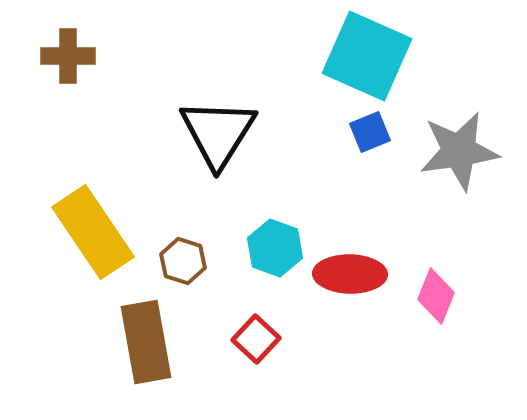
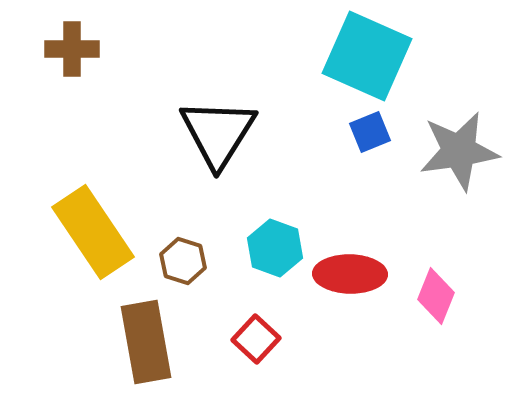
brown cross: moved 4 px right, 7 px up
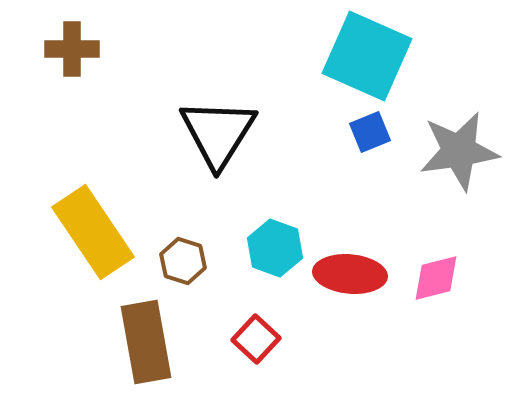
red ellipse: rotated 4 degrees clockwise
pink diamond: moved 18 px up; rotated 54 degrees clockwise
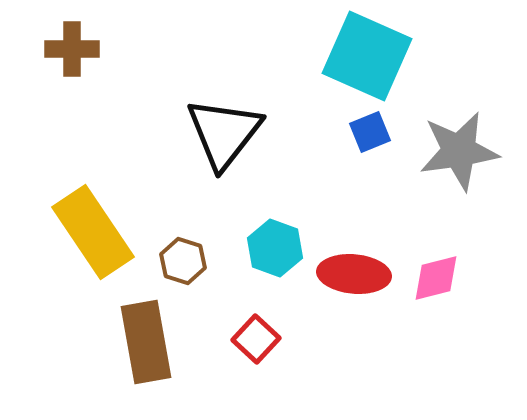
black triangle: moved 6 px right; rotated 6 degrees clockwise
red ellipse: moved 4 px right
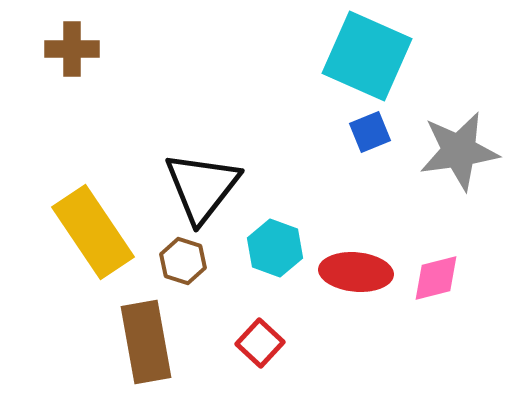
black triangle: moved 22 px left, 54 px down
red ellipse: moved 2 px right, 2 px up
red square: moved 4 px right, 4 px down
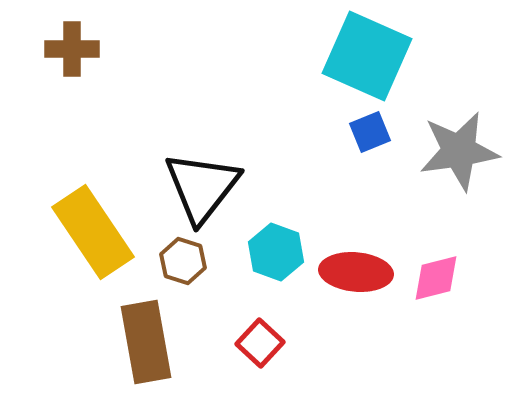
cyan hexagon: moved 1 px right, 4 px down
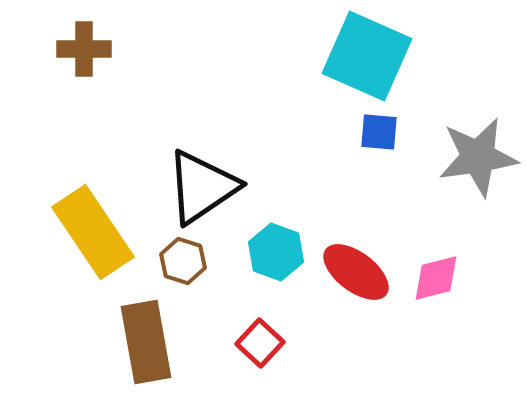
brown cross: moved 12 px right
blue square: moved 9 px right; rotated 27 degrees clockwise
gray star: moved 19 px right, 6 px down
black triangle: rotated 18 degrees clockwise
red ellipse: rotated 32 degrees clockwise
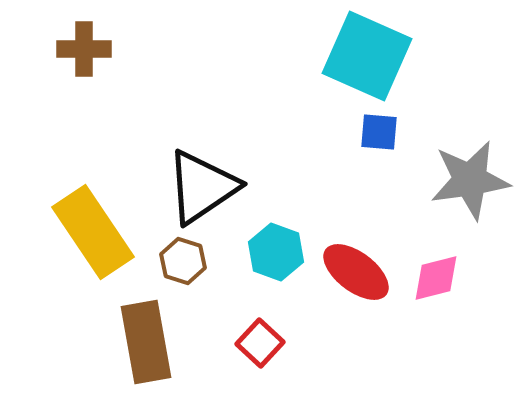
gray star: moved 8 px left, 23 px down
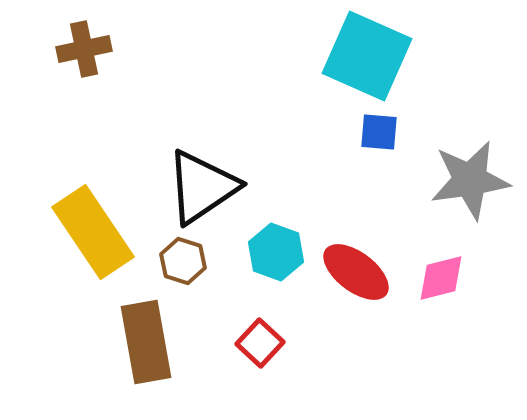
brown cross: rotated 12 degrees counterclockwise
pink diamond: moved 5 px right
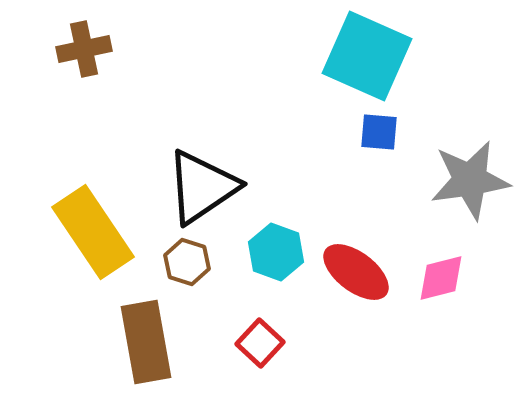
brown hexagon: moved 4 px right, 1 px down
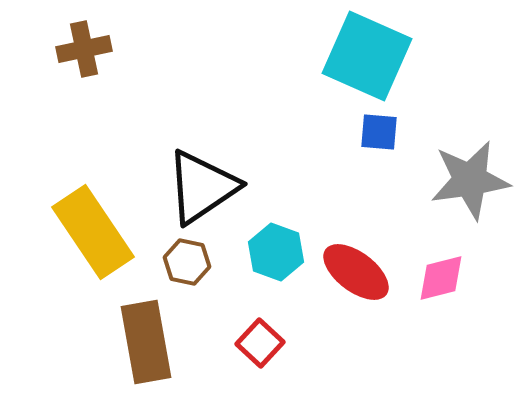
brown hexagon: rotated 6 degrees counterclockwise
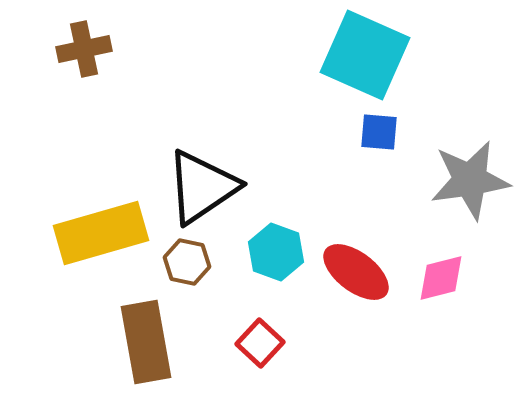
cyan square: moved 2 px left, 1 px up
yellow rectangle: moved 8 px right, 1 px down; rotated 72 degrees counterclockwise
